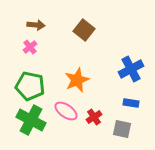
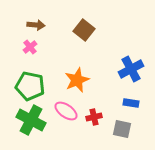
red cross: rotated 21 degrees clockwise
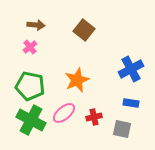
pink ellipse: moved 2 px left, 2 px down; rotated 75 degrees counterclockwise
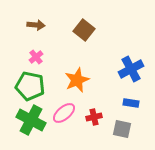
pink cross: moved 6 px right, 10 px down
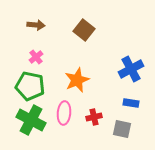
pink ellipse: rotated 45 degrees counterclockwise
